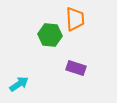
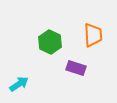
orange trapezoid: moved 18 px right, 16 px down
green hexagon: moved 7 px down; rotated 20 degrees clockwise
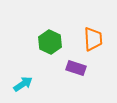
orange trapezoid: moved 4 px down
cyan arrow: moved 4 px right
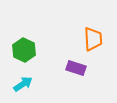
green hexagon: moved 26 px left, 8 px down
